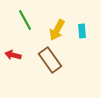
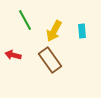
yellow arrow: moved 3 px left, 1 px down
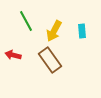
green line: moved 1 px right, 1 px down
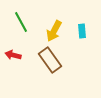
green line: moved 5 px left, 1 px down
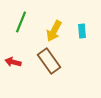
green line: rotated 50 degrees clockwise
red arrow: moved 7 px down
brown rectangle: moved 1 px left, 1 px down
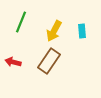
brown rectangle: rotated 70 degrees clockwise
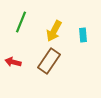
cyan rectangle: moved 1 px right, 4 px down
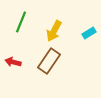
cyan rectangle: moved 6 px right, 2 px up; rotated 64 degrees clockwise
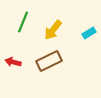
green line: moved 2 px right
yellow arrow: moved 1 px left, 1 px up; rotated 10 degrees clockwise
brown rectangle: rotated 30 degrees clockwise
